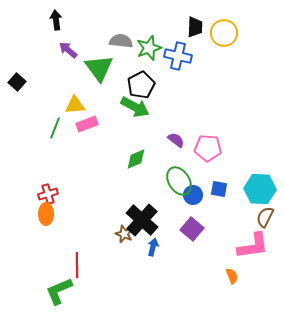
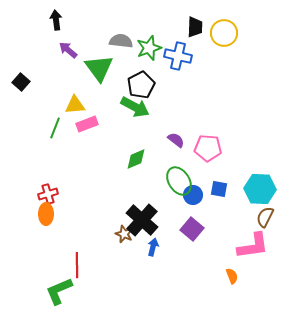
black square: moved 4 px right
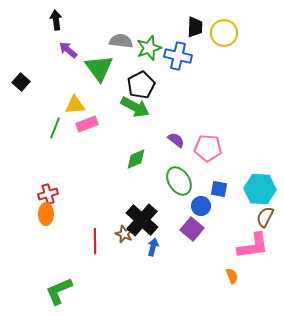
blue circle: moved 8 px right, 11 px down
red line: moved 18 px right, 24 px up
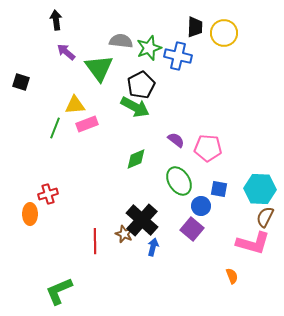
purple arrow: moved 2 px left, 2 px down
black square: rotated 24 degrees counterclockwise
orange ellipse: moved 16 px left
pink L-shape: moved 3 px up; rotated 24 degrees clockwise
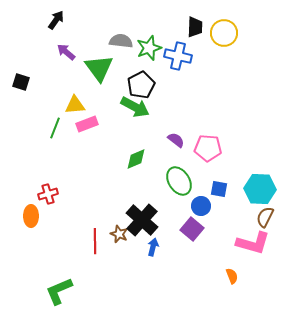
black arrow: rotated 42 degrees clockwise
orange ellipse: moved 1 px right, 2 px down
brown star: moved 5 px left
